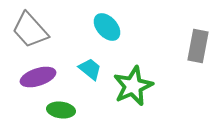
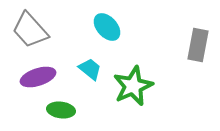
gray rectangle: moved 1 px up
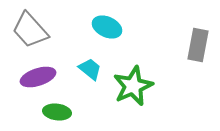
cyan ellipse: rotated 24 degrees counterclockwise
green ellipse: moved 4 px left, 2 px down
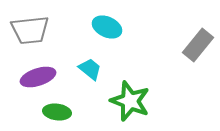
gray trapezoid: rotated 54 degrees counterclockwise
gray rectangle: rotated 28 degrees clockwise
green star: moved 3 px left, 15 px down; rotated 27 degrees counterclockwise
